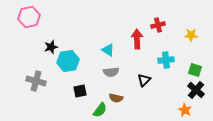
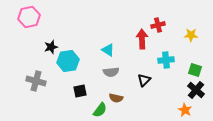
red arrow: moved 5 px right
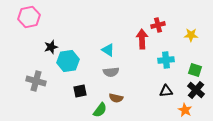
black triangle: moved 22 px right, 11 px down; rotated 40 degrees clockwise
